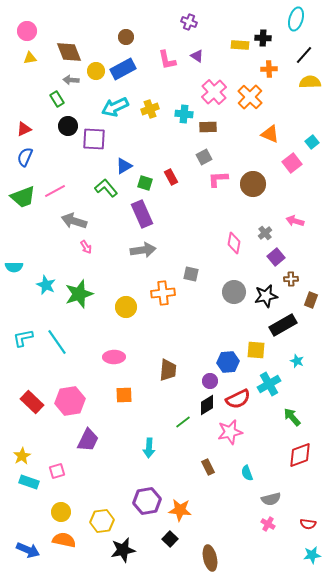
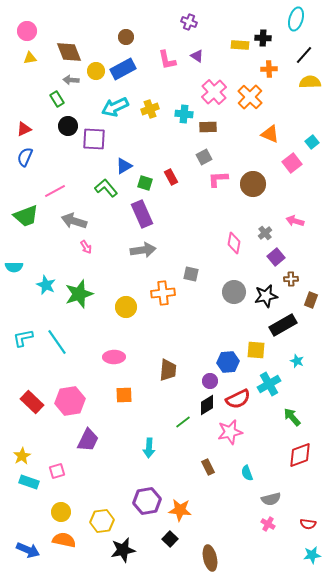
green trapezoid at (23, 197): moved 3 px right, 19 px down
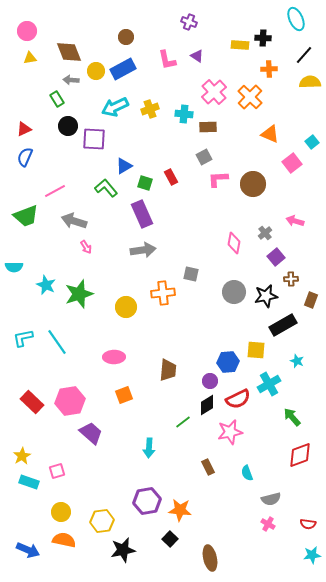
cyan ellipse at (296, 19): rotated 40 degrees counterclockwise
orange square at (124, 395): rotated 18 degrees counterclockwise
purple trapezoid at (88, 440): moved 3 px right, 7 px up; rotated 75 degrees counterclockwise
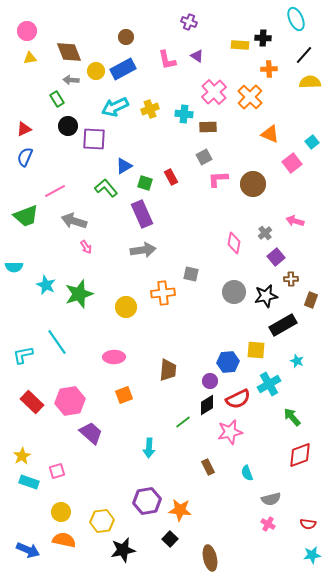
cyan L-shape at (23, 338): moved 17 px down
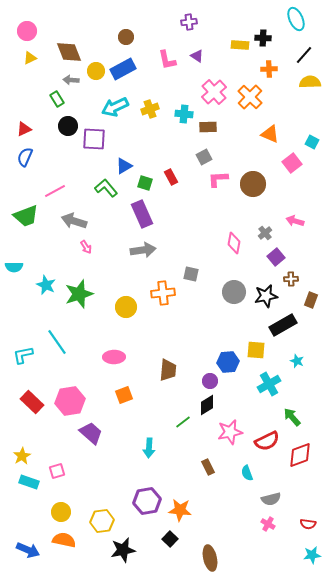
purple cross at (189, 22): rotated 28 degrees counterclockwise
yellow triangle at (30, 58): rotated 16 degrees counterclockwise
cyan square at (312, 142): rotated 24 degrees counterclockwise
red semicircle at (238, 399): moved 29 px right, 42 px down
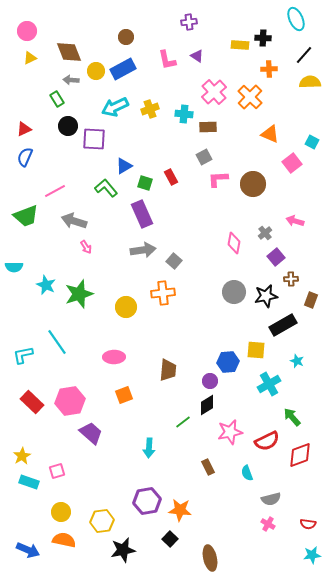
gray square at (191, 274): moved 17 px left, 13 px up; rotated 28 degrees clockwise
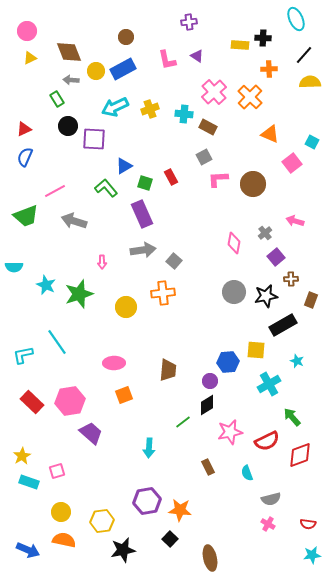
brown rectangle at (208, 127): rotated 30 degrees clockwise
pink arrow at (86, 247): moved 16 px right, 15 px down; rotated 32 degrees clockwise
pink ellipse at (114, 357): moved 6 px down
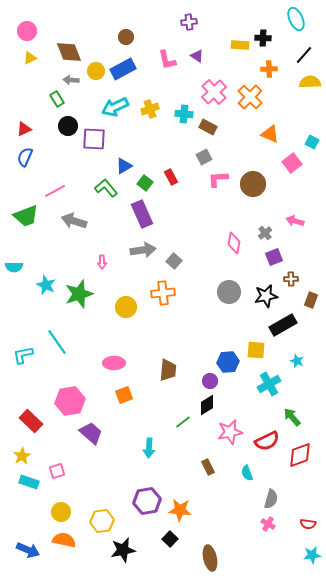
green square at (145, 183): rotated 21 degrees clockwise
purple square at (276, 257): moved 2 px left; rotated 18 degrees clockwise
gray circle at (234, 292): moved 5 px left
red rectangle at (32, 402): moved 1 px left, 19 px down
gray semicircle at (271, 499): rotated 60 degrees counterclockwise
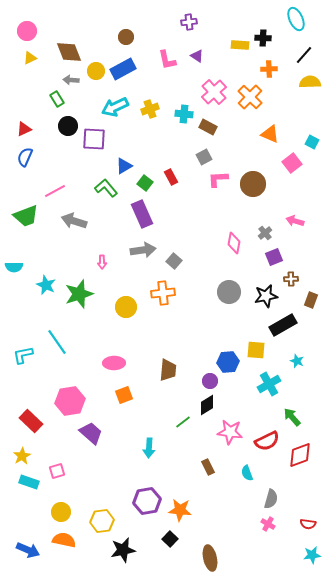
pink star at (230, 432): rotated 20 degrees clockwise
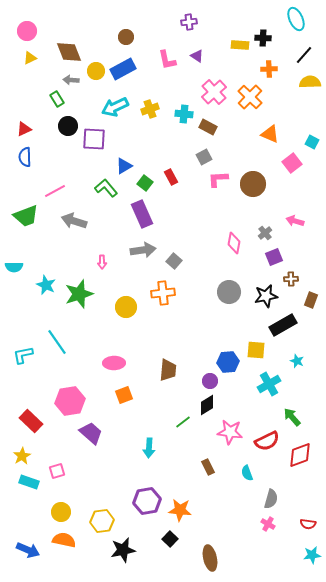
blue semicircle at (25, 157): rotated 24 degrees counterclockwise
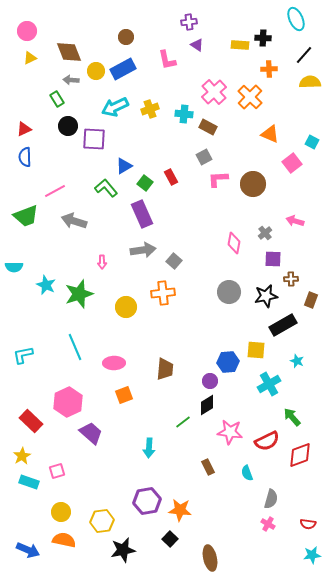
purple triangle at (197, 56): moved 11 px up
purple square at (274, 257): moved 1 px left, 2 px down; rotated 24 degrees clockwise
cyan line at (57, 342): moved 18 px right, 5 px down; rotated 12 degrees clockwise
brown trapezoid at (168, 370): moved 3 px left, 1 px up
pink hexagon at (70, 401): moved 2 px left, 1 px down; rotated 16 degrees counterclockwise
